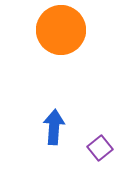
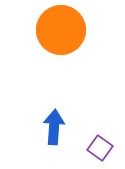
purple square: rotated 15 degrees counterclockwise
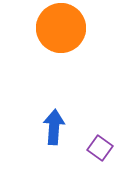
orange circle: moved 2 px up
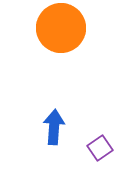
purple square: rotated 20 degrees clockwise
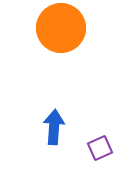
purple square: rotated 10 degrees clockwise
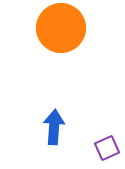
purple square: moved 7 px right
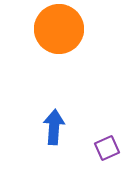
orange circle: moved 2 px left, 1 px down
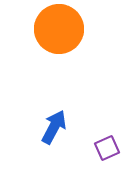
blue arrow: rotated 24 degrees clockwise
